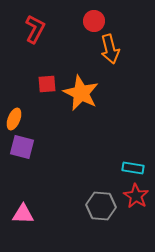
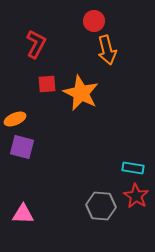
red L-shape: moved 1 px right, 15 px down
orange arrow: moved 3 px left, 1 px down
orange ellipse: moved 1 px right; rotated 45 degrees clockwise
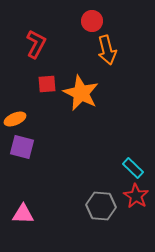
red circle: moved 2 px left
cyan rectangle: rotated 35 degrees clockwise
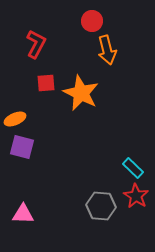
red square: moved 1 px left, 1 px up
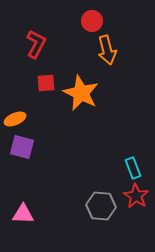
cyan rectangle: rotated 25 degrees clockwise
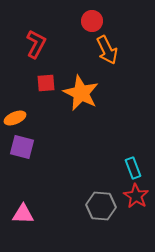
orange arrow: rotated 12 degrees counterclockwise
orange ellipse: moved 1 px up
